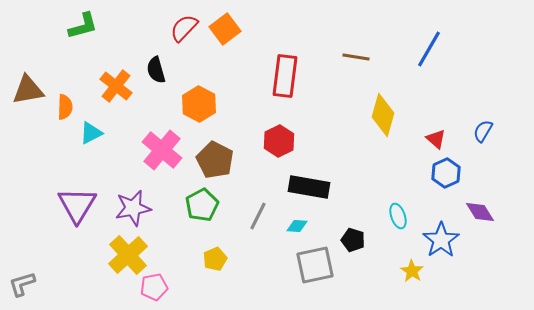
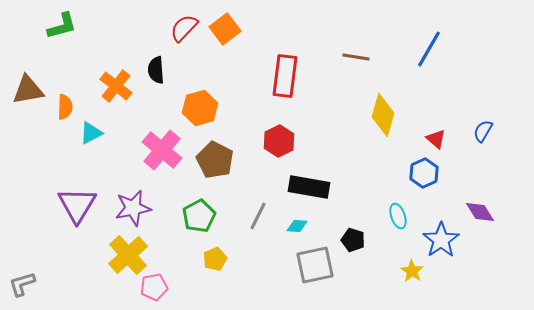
green L-shape: moved 21 px left
black semicircle: rotated 12 degrees clockwise
orange hexagon: moved 1 px right, 4 px down; rotated 16 degrees clockwise
blue hexagon: moved 22 px left
green pentagon: moved 3 px left, 11 px down
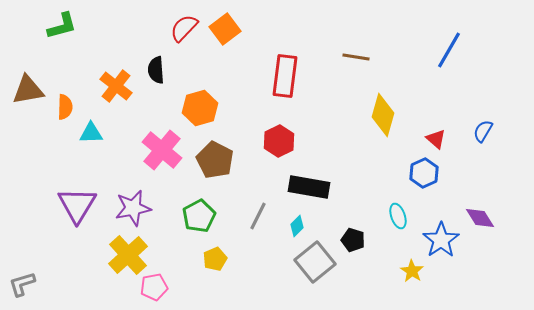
blue line: moved 20 px right, 1 px down
cyan triangle: rotated 25 degrees clockwise
purple diamond: moved 6 px down
cyan diamond: rotated 50 degrees counterclockwise
gray square: moved 3 px up; rotated 27 degrees counterclockwise
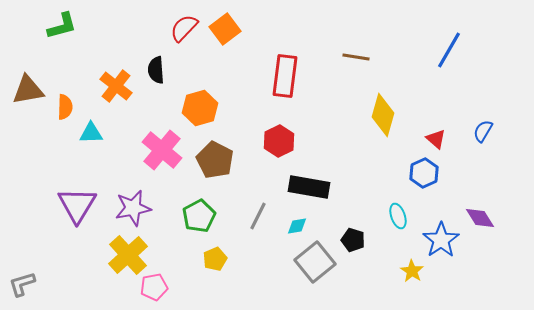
cyan diamond: rotated 35 degrees clockwise
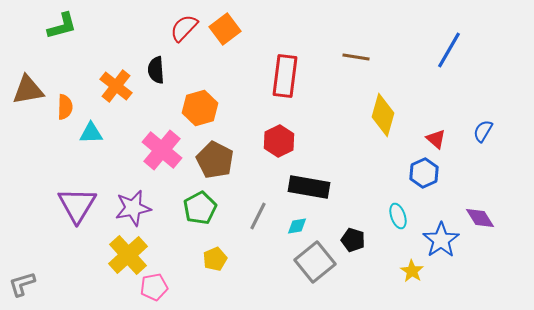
green pentagon: moved 1 px right, 8 px up
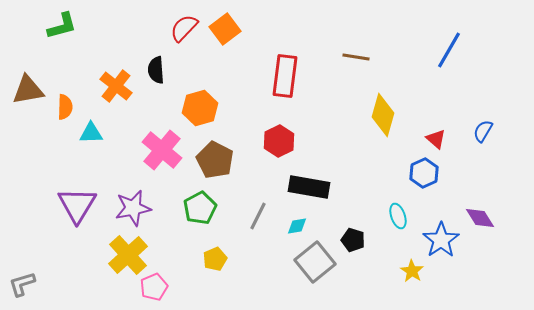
pink pentagon: rotated 12 degrees counterclockwise
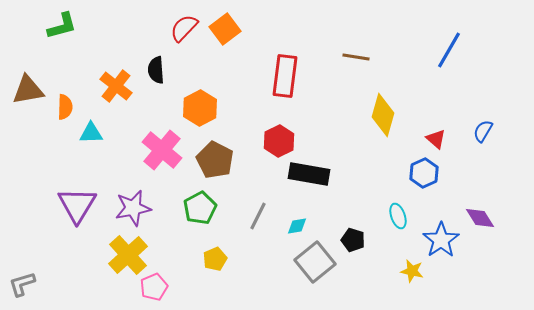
orange hexagon: rotated 12 degrees counterclockwise
black rectangle: moved 13 px up
yellow star: rotated 20 degrees counterclockwise
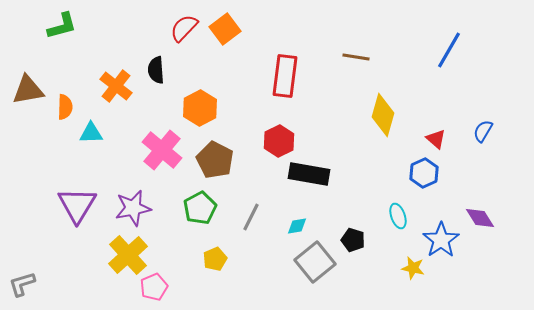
gray line: moved 7 px left, 1 px down
yellow star: moved 1 px right, 3 px up
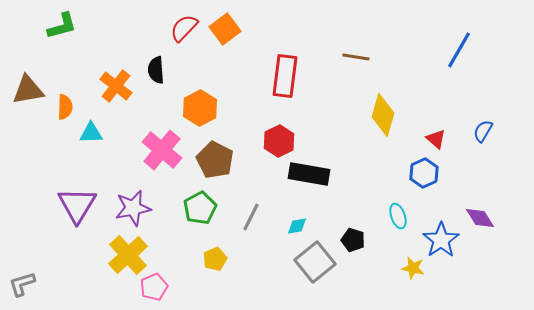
blue line: moved 10 px right
